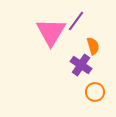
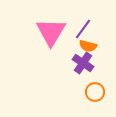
purple line: moved 7 px right, 8 px down
orange semicircle: moved 5 px left; rotated 120 degrees clockwise
purple cross: moved 2 px right, 2 px up
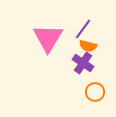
pink triangle: moved 3 px left, 6 px down
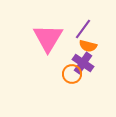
orange circle: moved 23 px left, 18 px up
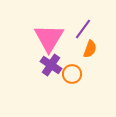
pink triangle: moved 1 px right
orange semicircle: moved 2 px right, 3 px down; rotated 84 degrees counterclockwise
purple cross: moved 32 px left, 2 px down
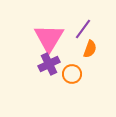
purple cross: moved 2 px left, 1 px up; rotated 30 degrees clockwise
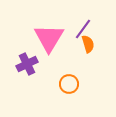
orange semicircle: moved 2 px left, 5 px up; rotated 36 degrees counterclockwise
purple cross: moved 22 px left
orange circle: moved 3 px left, 10 px down
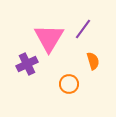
orange semicircle: moved 5 px right, 17 px down
